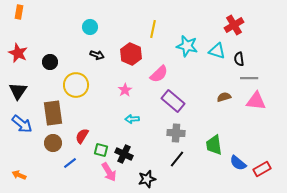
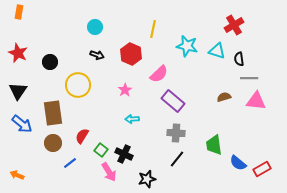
cyan circle: moved 5 px right
yellow circle: moved 2 px right
green square: rotated 24 degrees clockwise
orange arrow: moved 2 px left
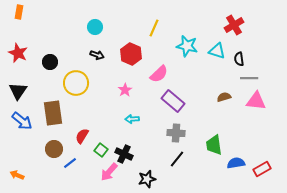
yellow line: moved 1 px right, 1 px up; rotated 12 degrees clockwise
yellow circle: moved 2 px left, 2 px up
blue arrow: moved 3 px up
brown circle: moved 1 px right, 6 px down
blue semicircle: moved 2 px left; rotated 132 degrees clockwise
pink arrow: rotated 72 degrees clockwise
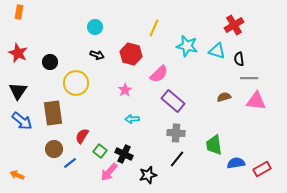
red hexagon: rotated 10 degrees counterclockwise
green square: moved 1 px left, 1 px down
black star: moved 1 px right, 4 px up
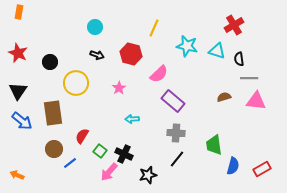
pink star: moved 6 px left, 2 px up
blue semicircle: moved 3 px left, 3 px down; rotated 114 degrees clockwise
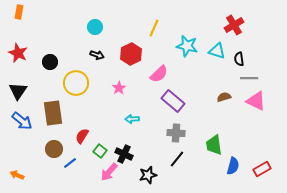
red hexagon: rotated 20 degrees clockwise
pink triangle: rotated 20 degrees clockwise
